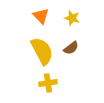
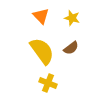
yellow semicircle: rotated 8 degrees counterclockwise
yellow cross: rotated 30 degrees clockwise
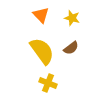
orange triangle: moved 1 px up
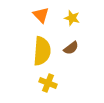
yellow semicircle: rotated 40 degrees clockwise
